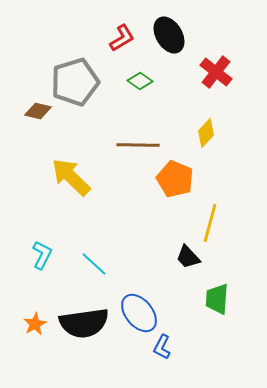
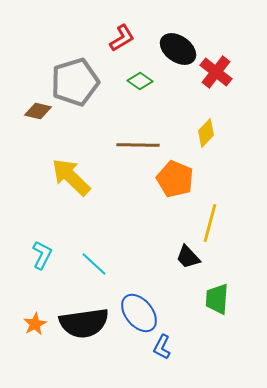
black ellipse: moved 9 px right, 14 px down; rotated 24 degrees counterclockwise
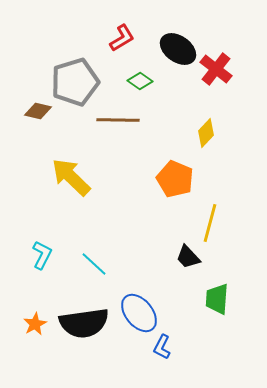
red cross: moved 3 px up
brown line: moved 20 px left, 25 px up
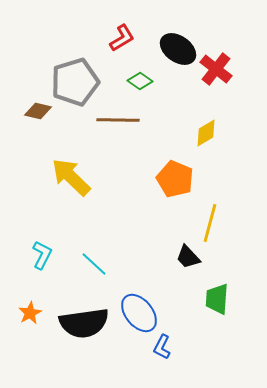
yellow diamond: rotated 16 degrees clockwise
orange star: moved 5 px left, 11 px up
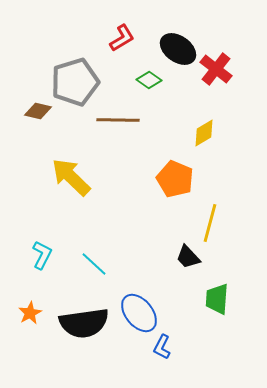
green diamond: moved 9 px right, 1 px up
yellow diamond: moved 2 px left
